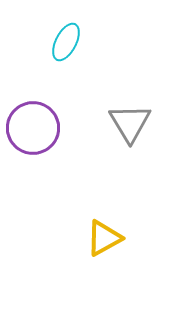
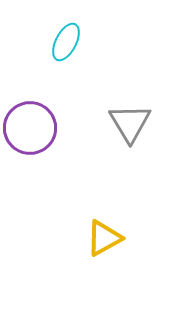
purple circle: moved 3 px left
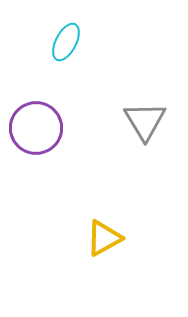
gray triangle: moved 15 px right, 2 px up
purple circle: moved 6 px right
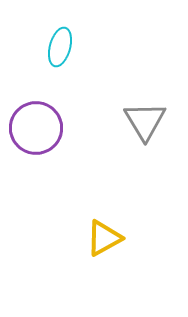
cyan ellipse: moved 6 px left, 5 px down; rotated 12 degrees counterclockwise
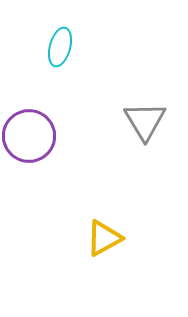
purple circle: moved 7 px left, 8 px down
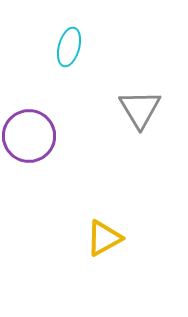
cyan ellipse: moved 9 px right
gray triangle: moved 5 px left, 12 px up
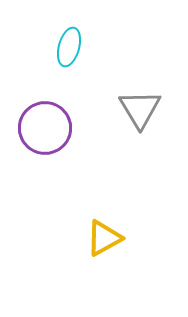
purple circle: moved 16 px right, 8 px up
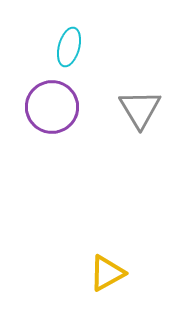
purple circle: moved 7 px right, 21 px up
yellow triangle: moved 3 px right, 35 px down
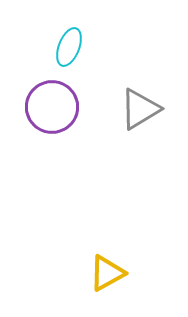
cyan ellipse: rotated 6 degrees clockwise
gray triangle: rotated 30 degrees clockwise
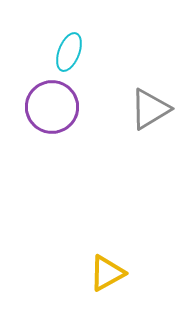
cyan ellipse: moved 5 px down
gray triangle: moved 10 px right
